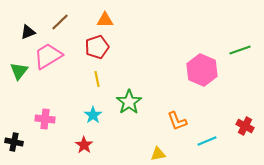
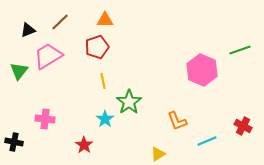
black triangle: moved 2 px up
yellow line: moved 6 px right, 2 px down
cyan star: moved 12 px right, 4 px down
red cross: moved 2 px left
yellow triangle: rotated 21 degrees counterclockwise
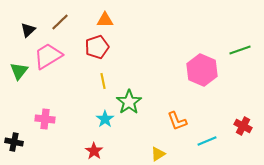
black triangle: rotated 21 degrees counterclockwise
red star: moved 10 px right, 6 px down
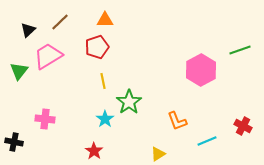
pink hexagon: moved 1 px left; rotated 8 degrees clockwise
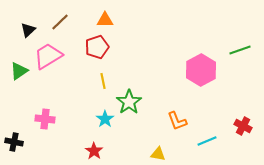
green triangle: rotated 18 degrees clockwise
yellow triangle: rotated 42 degrees clockwise
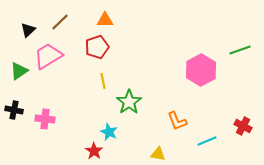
cyan star: moved 4 px right, 13 px down; rotated 12 degrees counterclockwise
black cross: moved 32 px up
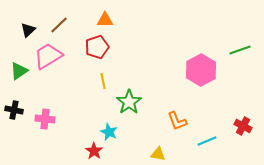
brown line: moved 1 px left, 3 px down
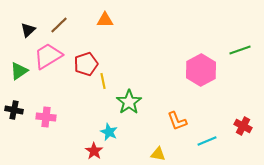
red pentagon: moved 11 px left, 17 px down
pink cross: moved 1 px right, 2 px up
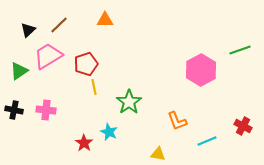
yellow line: moved 9 px left, 6 px down
pink cross: moved 7 px up
red star: moved 10 px left, 8 px up
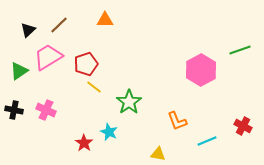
pink trapezoid: moved 1 px down
yellow line: rotated 42 degrees counterclockwise
pink cross: rotated 18 degrees clockwise
